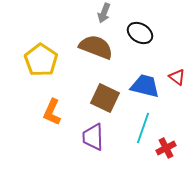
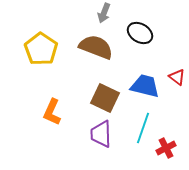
yellow pentagon: moved 11 px up
purple trapezoid: moved 8 px right, 3 px up
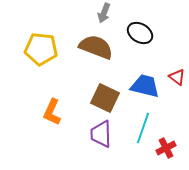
yellow pentagon: rotated 28 degrees counterclockwise
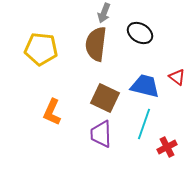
brown semicircle: moved 3 px up; rotated 104 degrees counterclockwise
cyan line: moved 1 px right, 4 px up
red cross: moved 1 px right, 1 px up
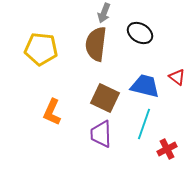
red cross: moved 2 px down
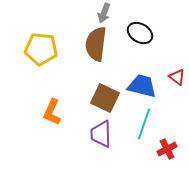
blue trapezoid: moved 3 px left
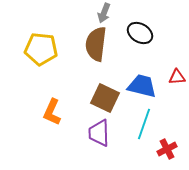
red triangle: rotated 42 degrees counterclockwise
purple trapezoid: moved 2 px left, 1 px up
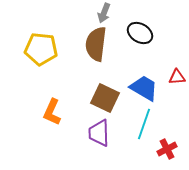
blue trapezoid: moved 2 px right, 2 px down; rotated 16 degrees clockwise
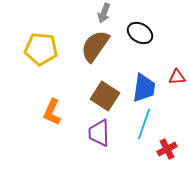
brown semicircle: moved 1 px left, 2 px down; rotated 28 degrees clockwise
blue trapezoid: rotated 68 degrees clockwise
brown square: moved 2 px up; rotated 8 degrees clockwise
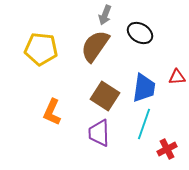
gray arrow: moved 1 px right, 2 px down
